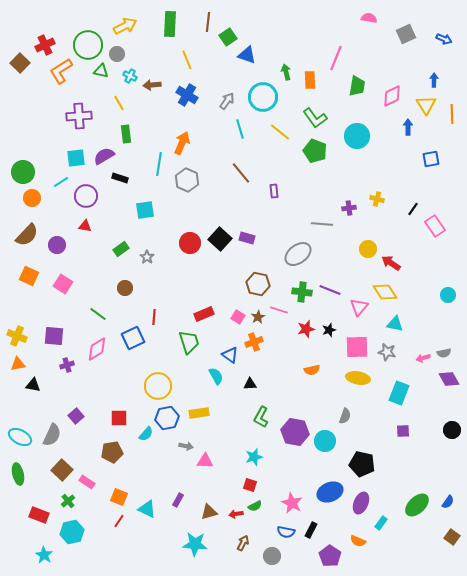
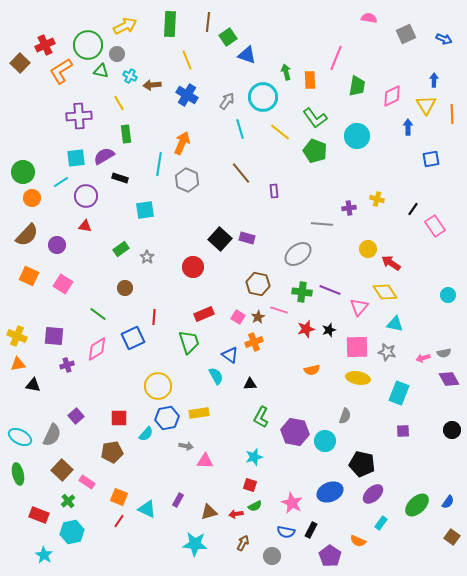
red circle at (190, 243): moved 3 px right, 24 px down
purple ellipse at (361, 503): moved 12 px right, 9 px up; rotated 25 degrees clockwise
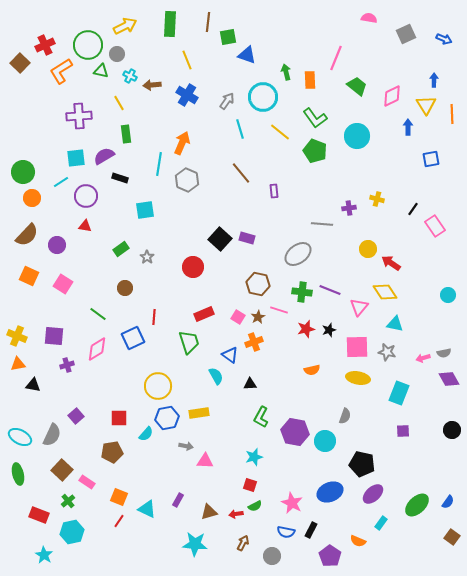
green square at (228, 37): rotated 24 degrees clockwise
green trapezoid at (357, 86): rotated 60 degrees counterclockwise
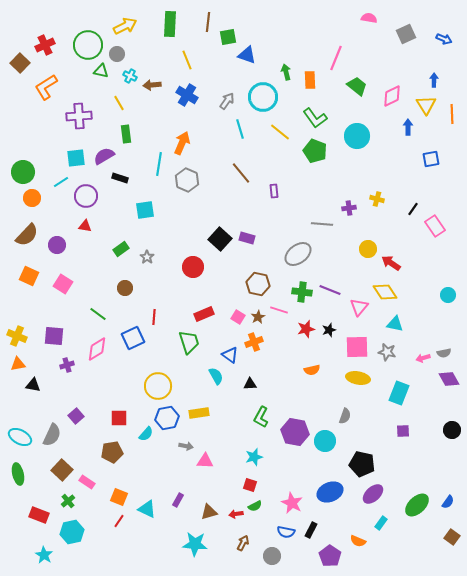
orange L-shape at (61, 71): moved 15 px left, 16 px down
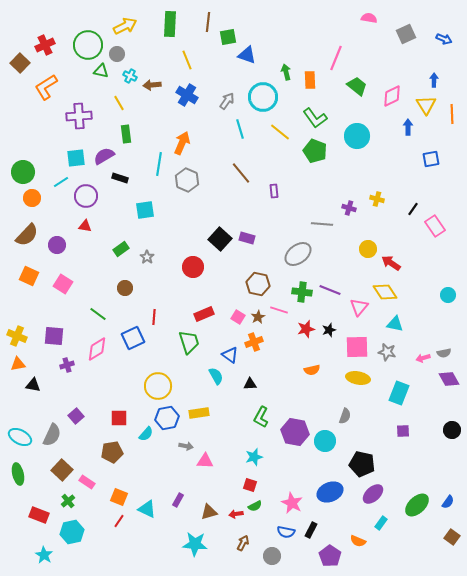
purple cross at (349, 208): rotated 24 degrees clockwise
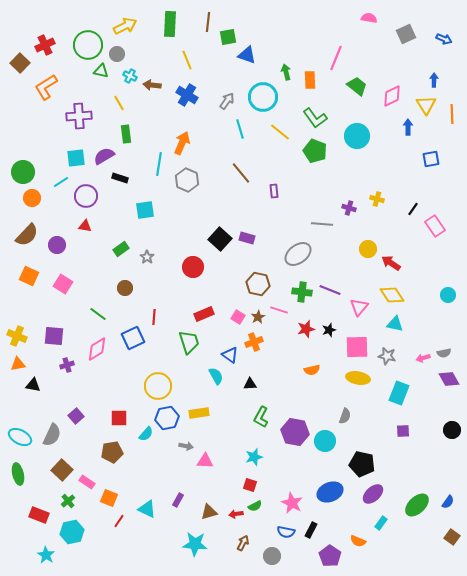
brown arrow at (152, 85): rotated 12 degrees clockwise
yellow diamond at (385, 292): moved 7 px right, 3 px down
gray star at (387, 352): moved 4 px down
orange square at (119, 497): moved 10 px left, 1 px down
cyan star at (44, 555): moved 2 px right
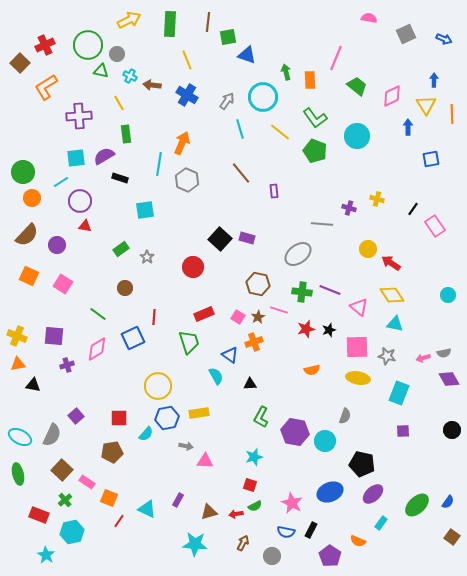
yellow arrow at (125, 26): moved 4 px right, 6 px up
purple circle at (86, 196): moved 6 px left, 5 px down
pink triangle at (359, 307): rotated 30 degrees counterclockwise
green cross at (68, 501): moved 3 px left, 1 px up
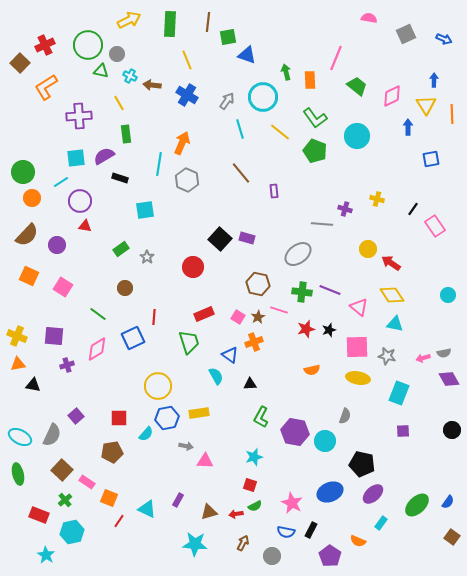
purple cross at (349, 208): moved 4 px left, 1 px down
pink square at (63, 284): moved 3 px down
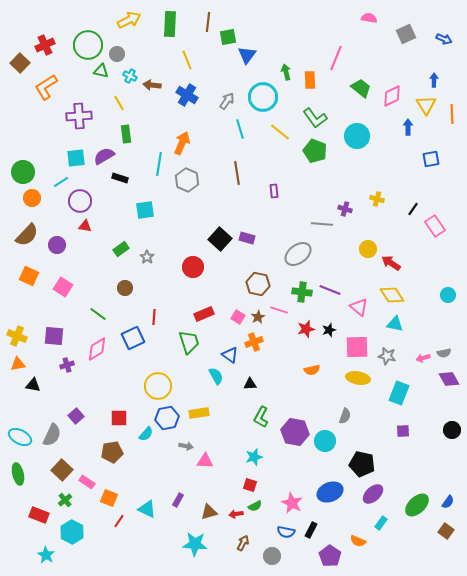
blue triangle at (247, 55): rotated 48 degrees clockwise
green trapezoid at (357, 86): moved 4 px right, 2 px down
brown line at (241, 173): moved 4 px left; rotated 30 degrees clockwise
cyan hexagon at (72, 532): rotated 20 degrees counterclockwise
brown square at (452, 537): moved 6 px left, 6 px up
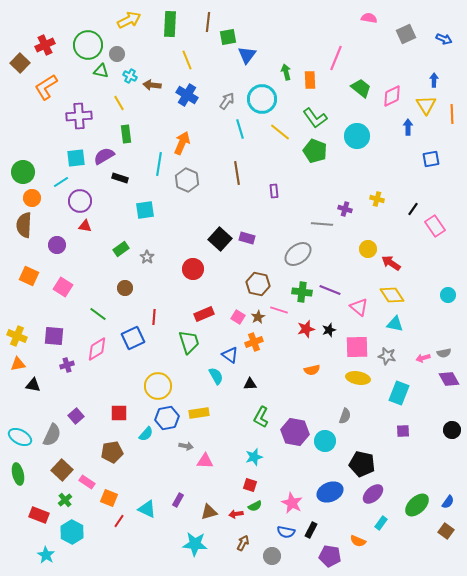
cyan circle at (263, 97): moved 1 px left, 2 px down
brown semicircle at (27, 235): moved 3 px left, 10 px up; rotated 140 degrees clockwise
red circle at (193, 267): moved 2 px down
red square at (119, 418): moved 5 px up
purple pentagon at (330, 556): rotated 25 degrees counterclockwise
